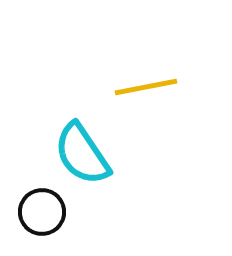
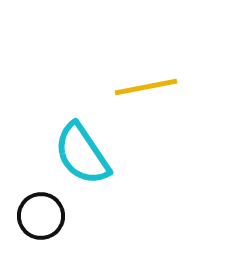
black circle: moved 1 px left, 4 px down
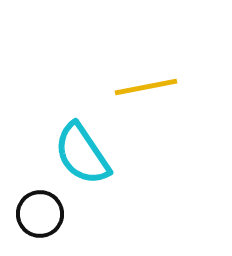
black circle: moved 1 px left, 2 px up
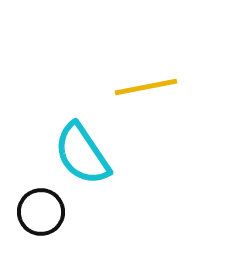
black circle: moved 1 px right, 2 px up
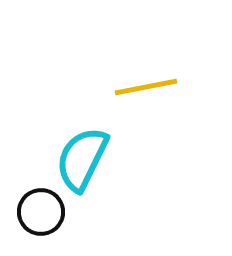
cyan semicircle: moved 5 px down; rotated 60 degrees clockwise
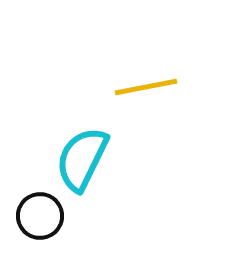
black circle: moved 1 px left, 4 px down
